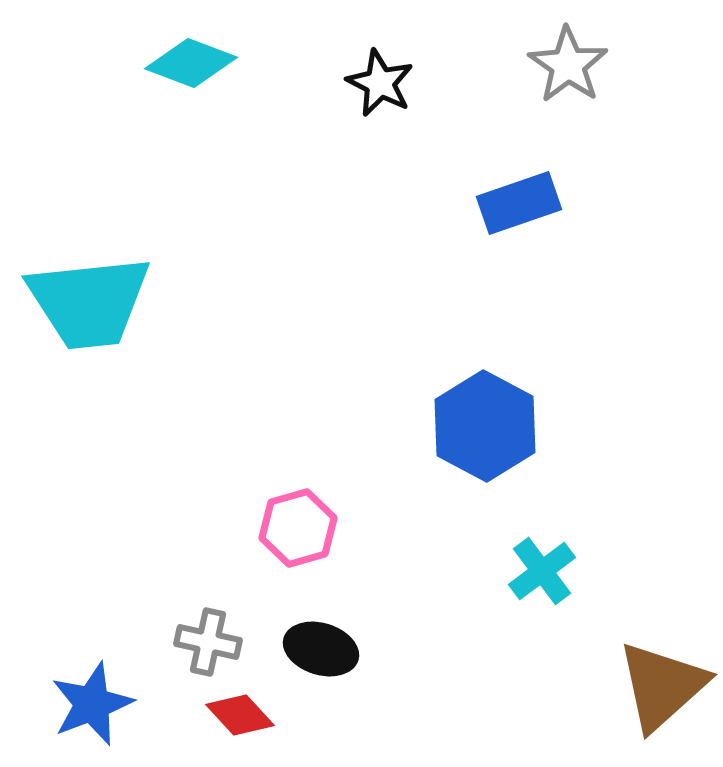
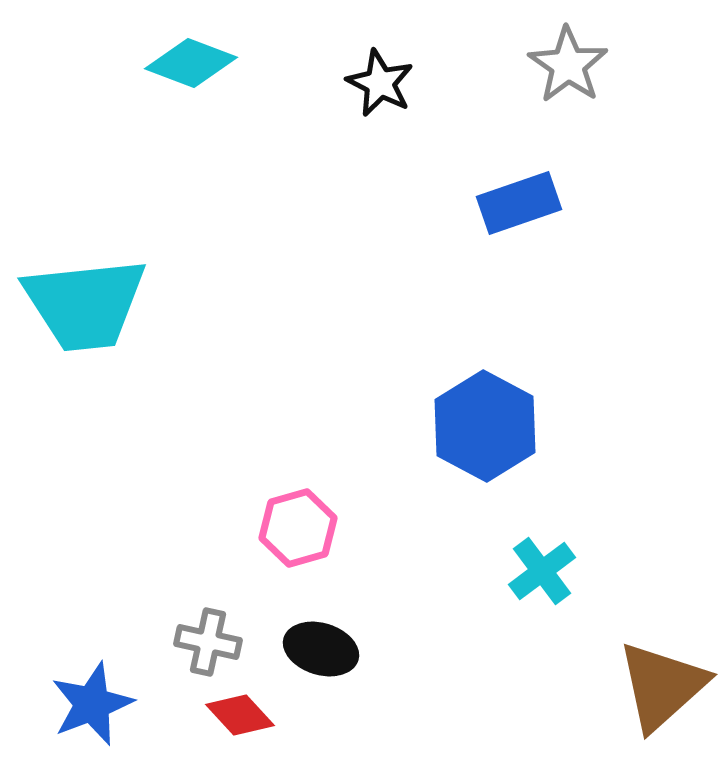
cyan trapezoid: moved 4 px left, 2 px down
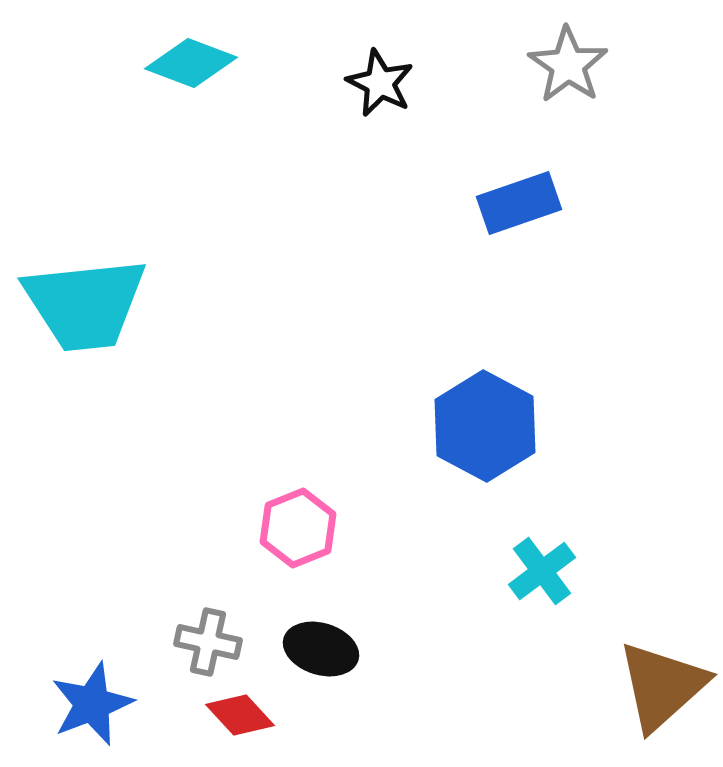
pink hexagon: rotated 6 degrees counterclockwise
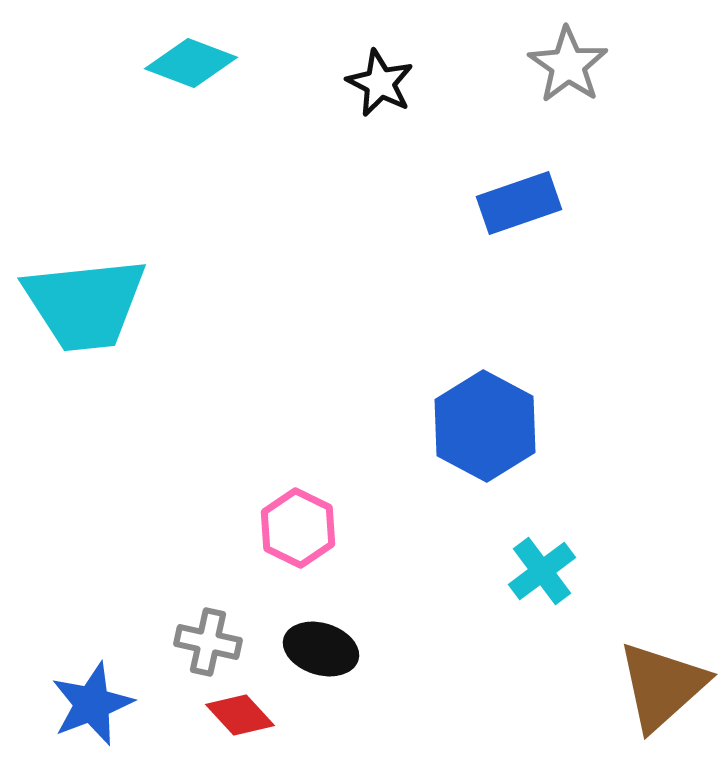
pink hexagon: rotated 12 degrees counterclockwise
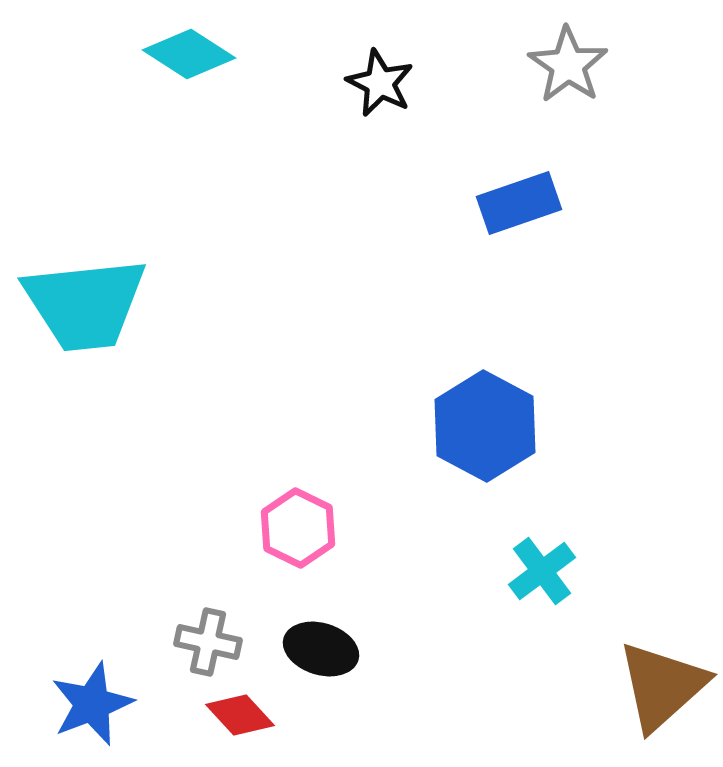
cyan diamond: moved 2 px left, 9 px up; rotated 12 degrees clockwise
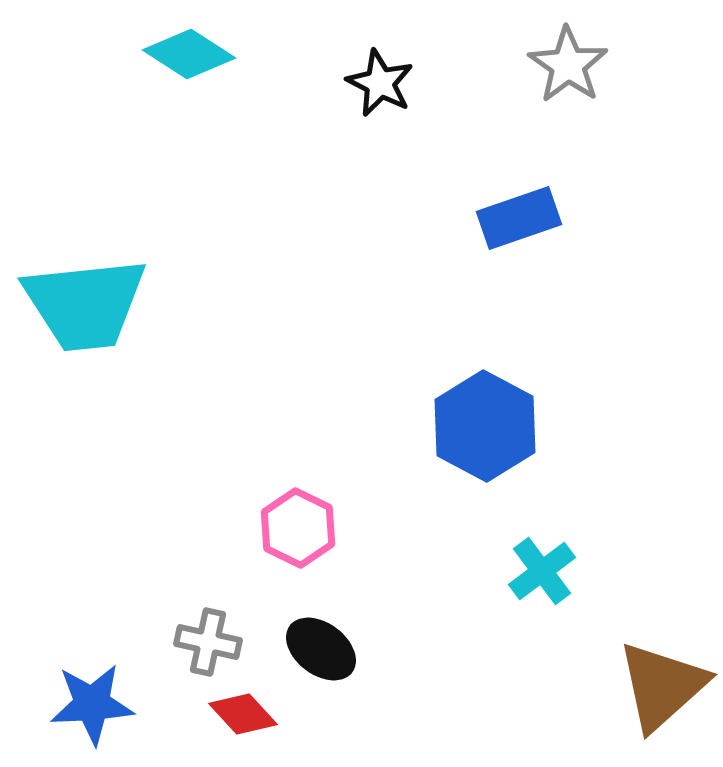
blue rectangle: moved 15 px down
black ellipse: rotated 20 degrees clockwise
blue star: rotated 18 degrees clockwise
red diamond: moved 3 px right, 1 px up
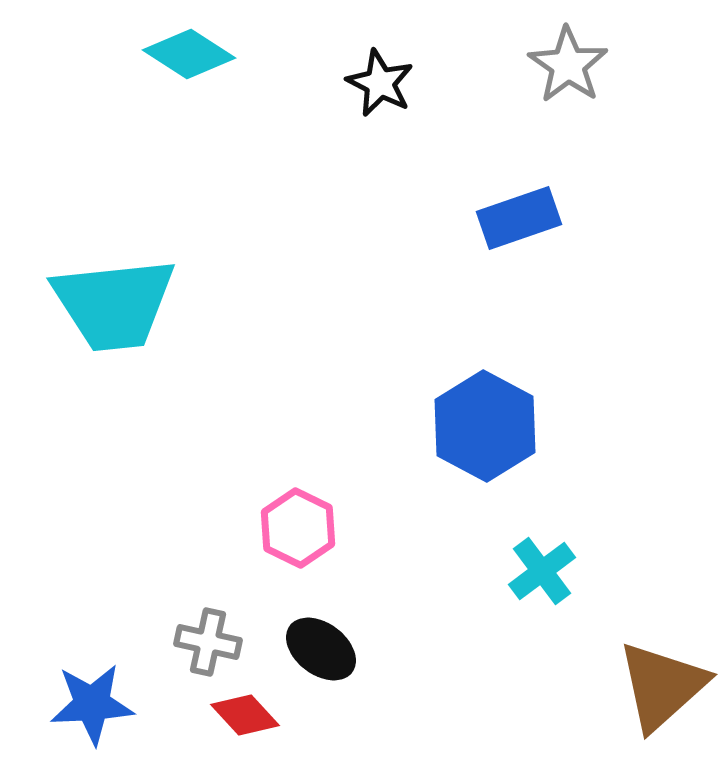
cyan trapezoid: moved 29 px right
red diamond: moved 2 px right, 1 px down
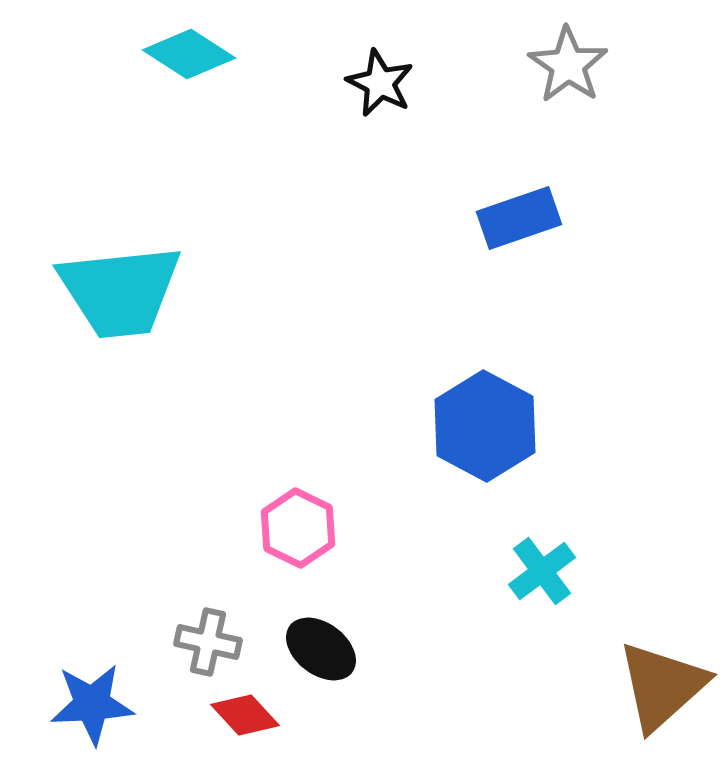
cyan trapezoid: moved 6 px right, 13 px up
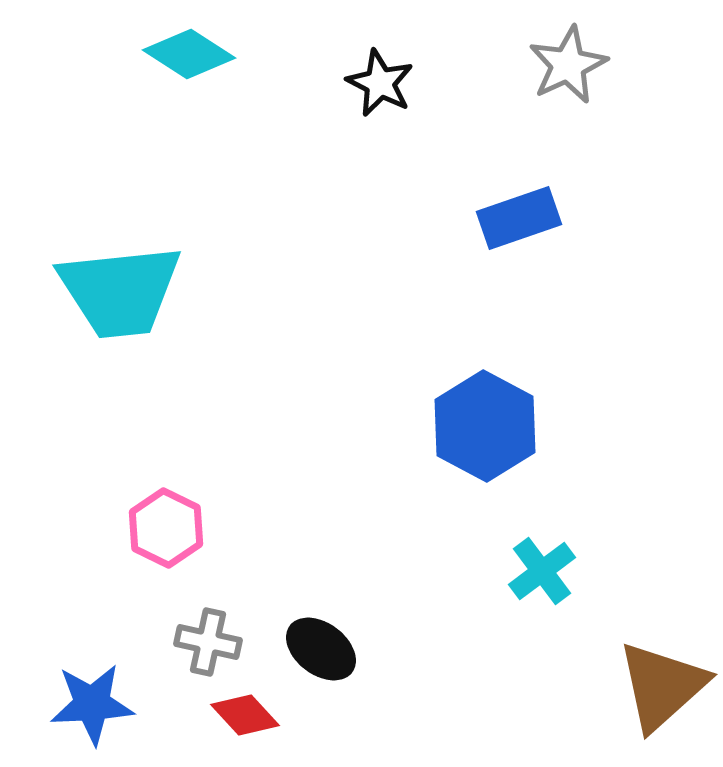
gray star: rotated 12 degrees clockwise
pink hexagon: moved 132 px left
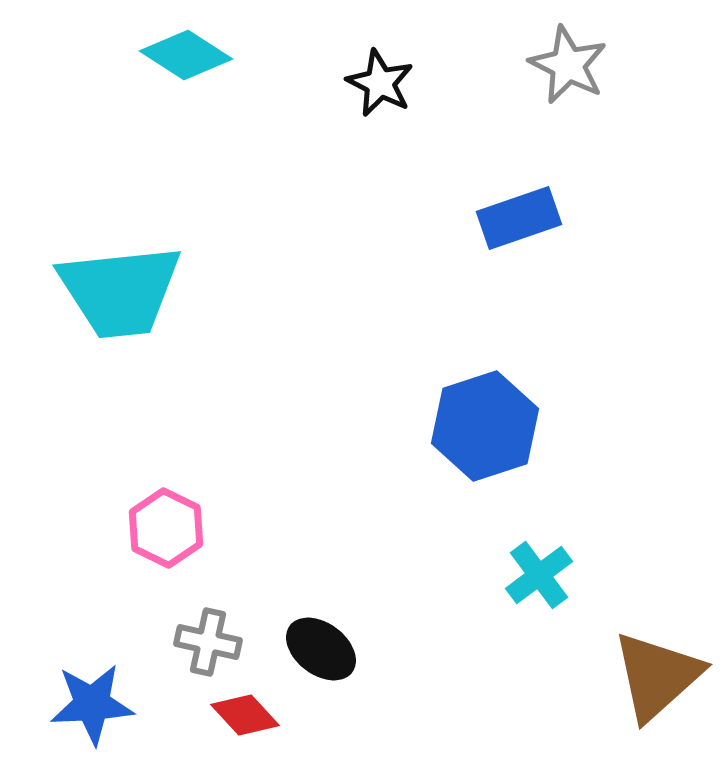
cyan diamond: moved 3 px left, 1 px down
gray star: rotated 20 degrees counterclockwise
blue hexagon: rotated 14 degrees clockwise
cyan cross: moved 3 px left, 4 px down
brown triangle: moved 5 px left, 10 px up
